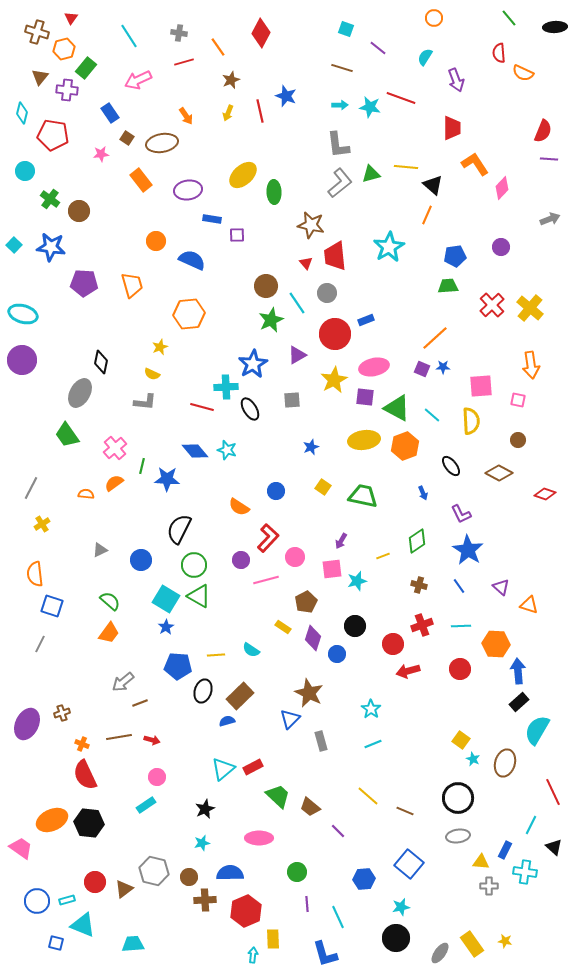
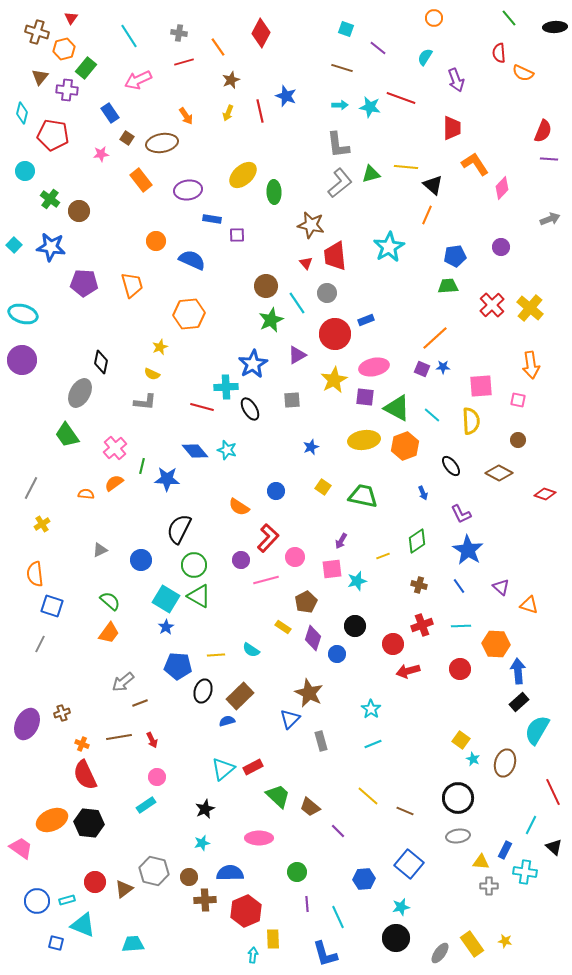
red arrow at (152, 740): rotated 49 degrees clockwise
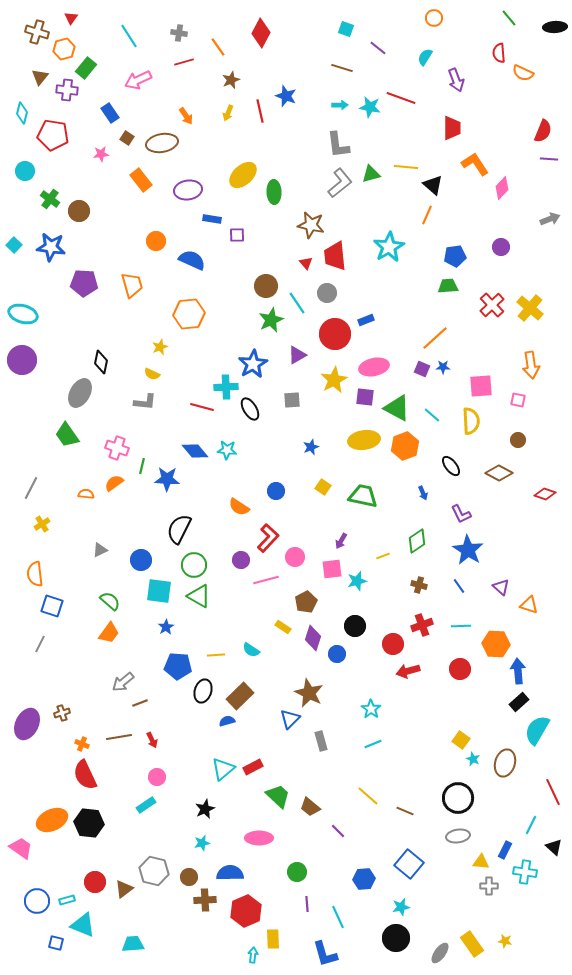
pink cross at (115, 448): moved 2 px right; rotated 30 degrees counterclockwise
cyan star at (227, 450): rotated 12 degrees counterclockwise
cyan square at (166, 599): moved 7 px left, 8 px up; rotated 24 degrees counterclockwise
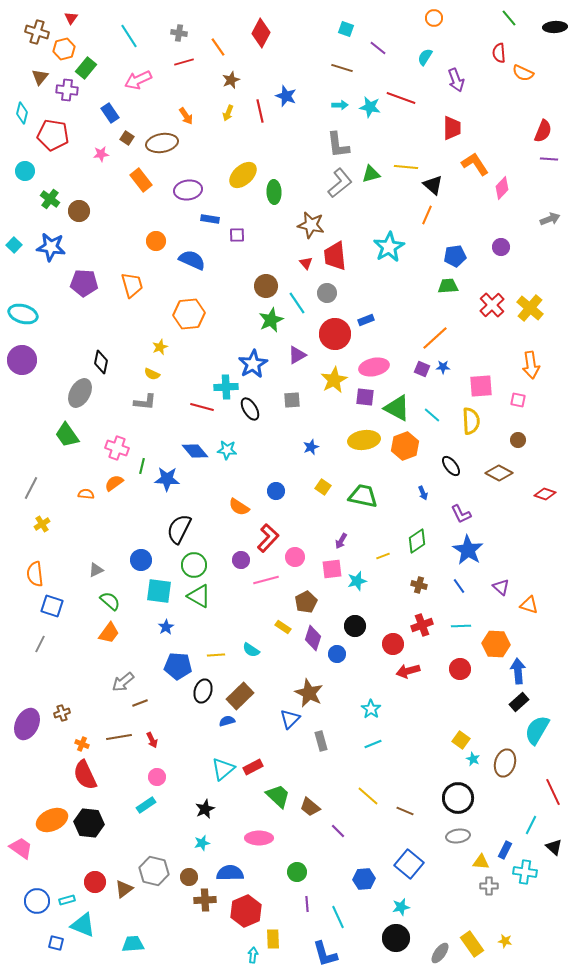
blue rectangle at (212, 219): moved 2 px left
gray triangle at (100, 550): moved 4 px left, 20 px down
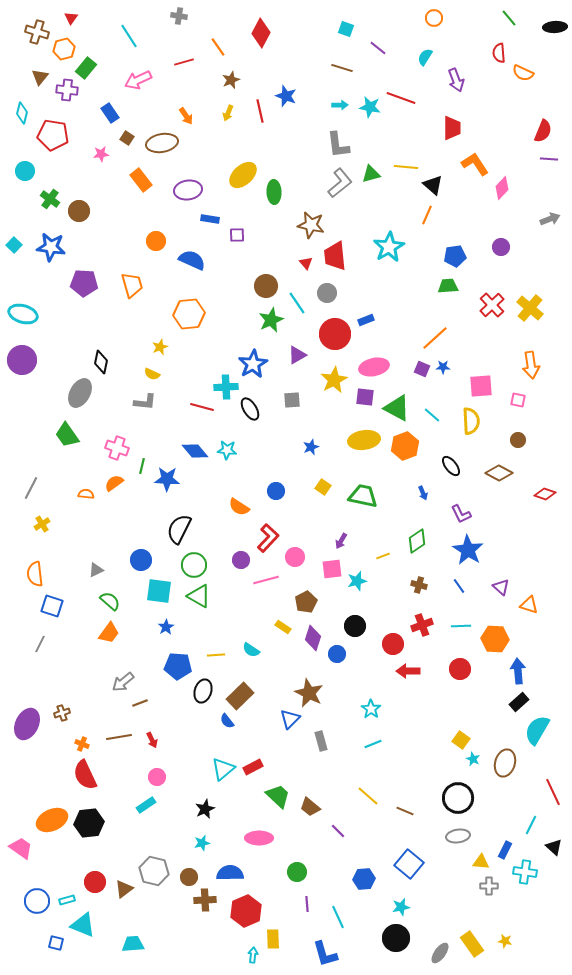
gray cross at (179, 33): moved 17 px up
orange hexagon at (496, 644): moved 1 px left, 5 px up
red arrow at (408, 671): rotated 15 degrees clockwise
blue semicircle at (227, 721): rotated 112 degrees counterclockwise
black hexagon at (89, 823): rotated 12 degrees counterclockwise
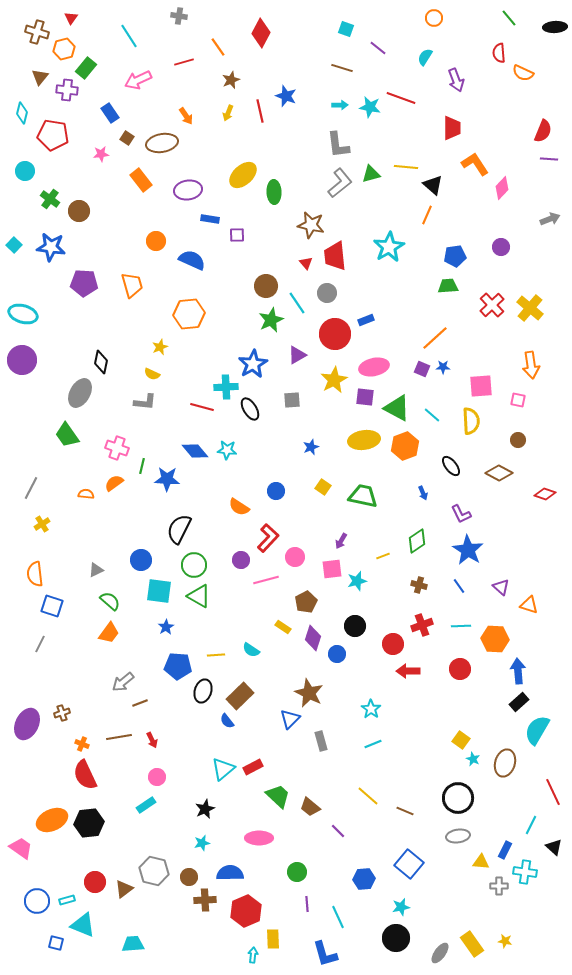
gray cross at (489, 886): moved 10 px right
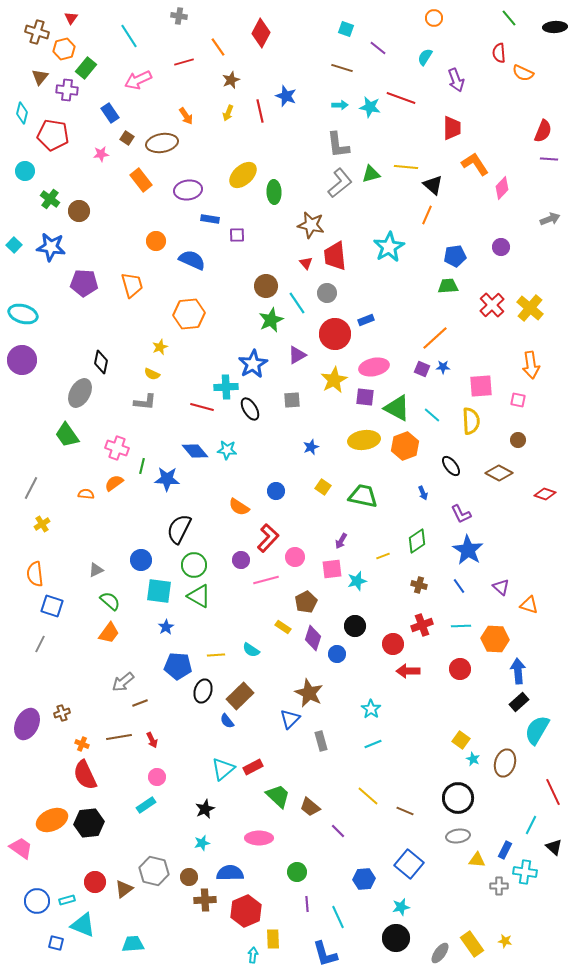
yellow triangle at (481, 862): moved 4 px left, 2 px up
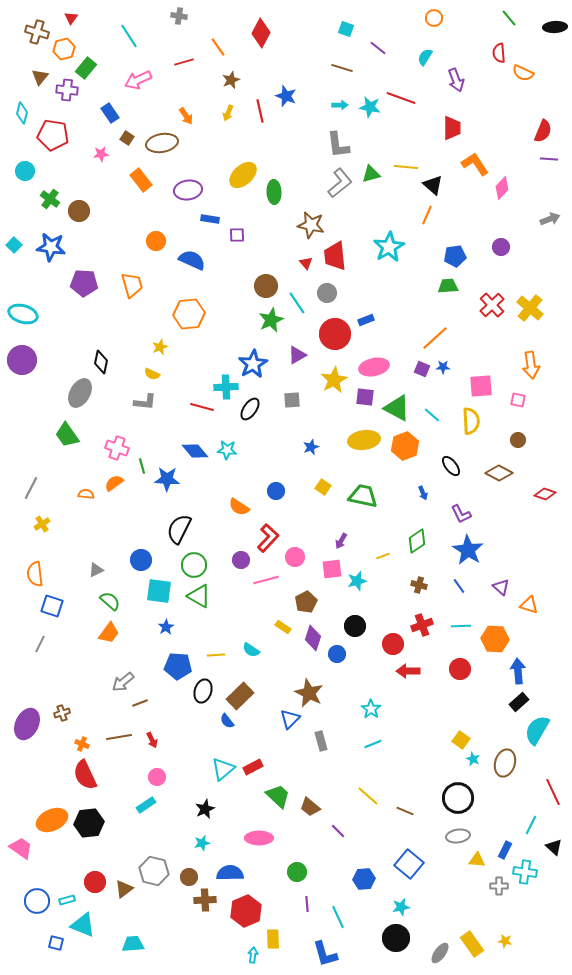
black ellipse at (250, 409): rotated 65 degrees clockwise
green line at (142, 466): rotated 28 degrees counterclockwise
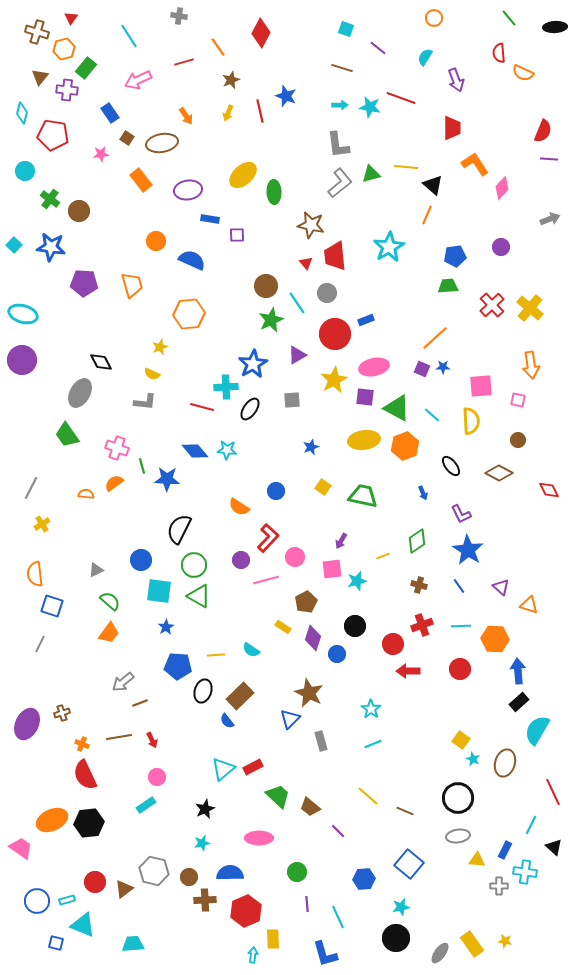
black diamond at (101, 362): rotated 40 degrees counterclockwise
red diamond at (545, 494): moved 4 px right, 4 px up; rotated 45 degrees clockwise
